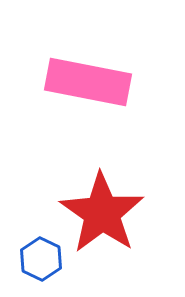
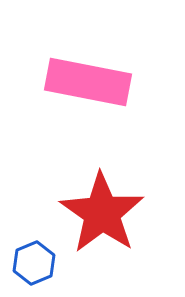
blue hexagon: moved 7 px left, 4 px down; rotated 12 degrees clockwise
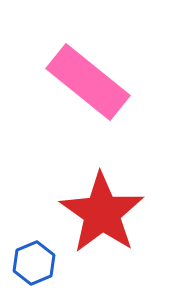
pink rectangle: rotated 28 degrees clockwise
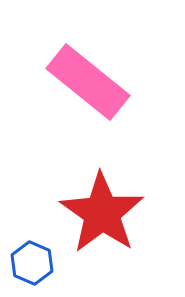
blue hexagon: moved 2 px left; rotated 15 degrees counterclockwise
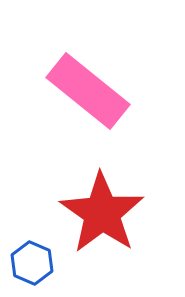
pink rectangle: moved 9 px down
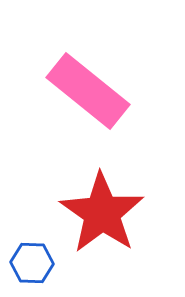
blue hexagon: rotated 21 degrees counterclockwise
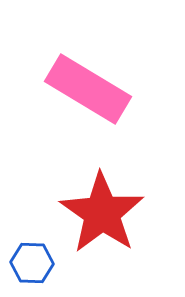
pink rectangle: moved 2 px up; rotated 8 degrees counterclockwise
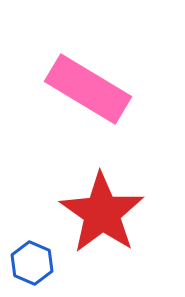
blue hexagon: rotated 21 degrees clockwise
